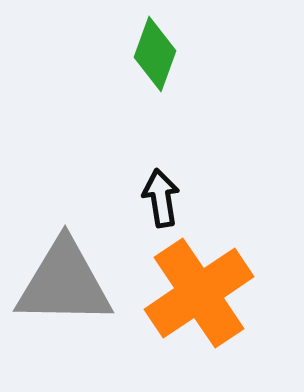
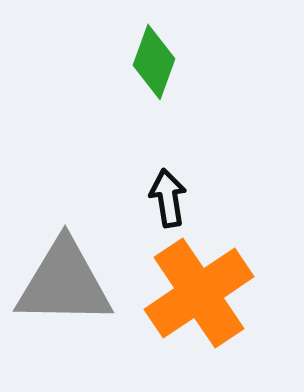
green diamond: moved 1 px left, 8 px down
black arrow: moved 7 px right
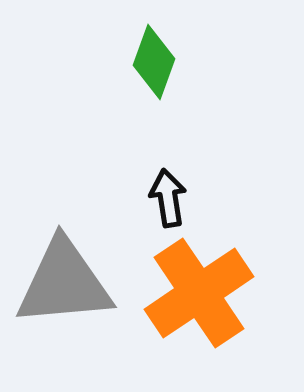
gray triangle: rotated 6 degrees counterclockwise
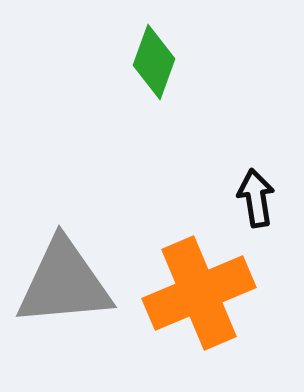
black arrow: moved 88 px right
orange cross: rotated 11 degrees clockwise
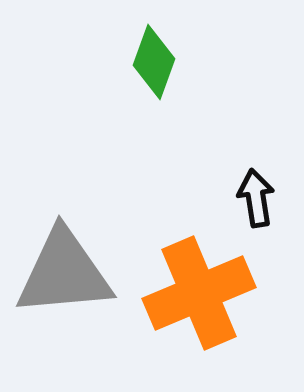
gray triangle: moved 10 px up
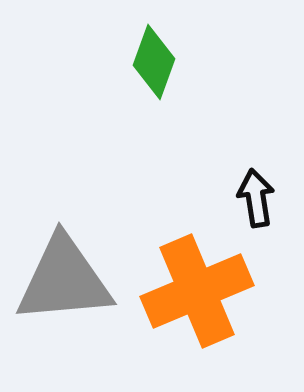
gray triangle: moved 7 px down
orange cross: moved 2 px left, 2 px up
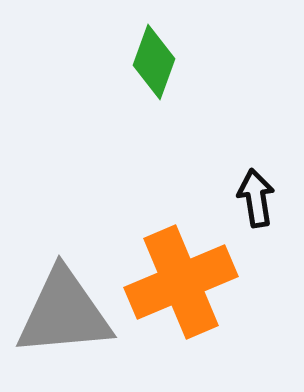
gray triangle: moved 33 px down
orange cross: moved 16 px left, 9 px up
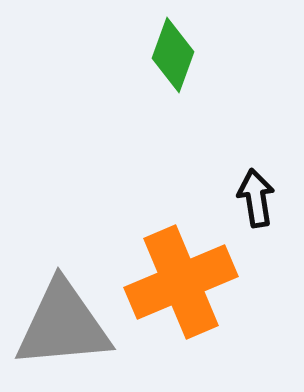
green diamond: moved 19 px right, 7 px up
gray triangle: moved 1 px left, 12 px down
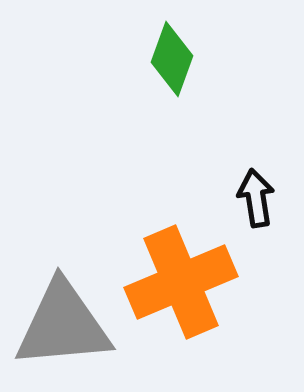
green diamond: moved 1 px left, 4 px down
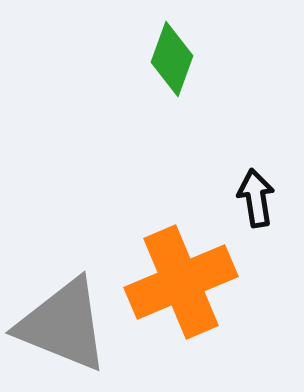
gray triangle: rotated 27 degrees clockwise
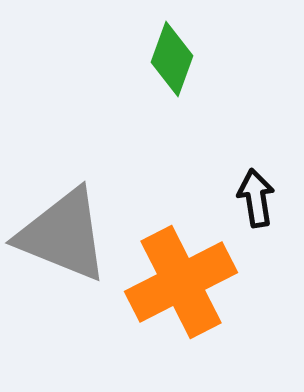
orange cross: rotated 4 degrees counterclockwise
gray triangle: moved 90 px up
